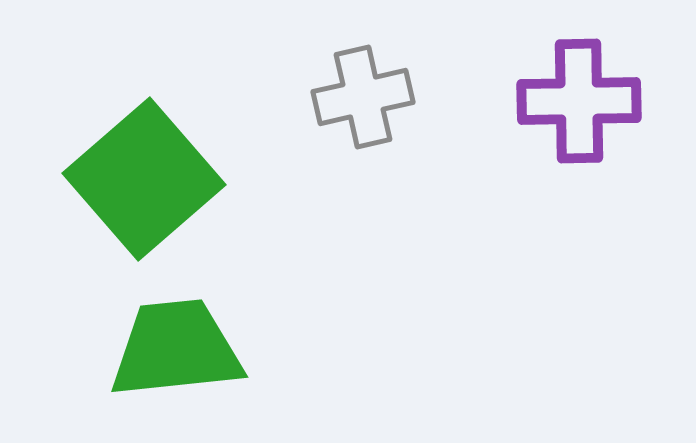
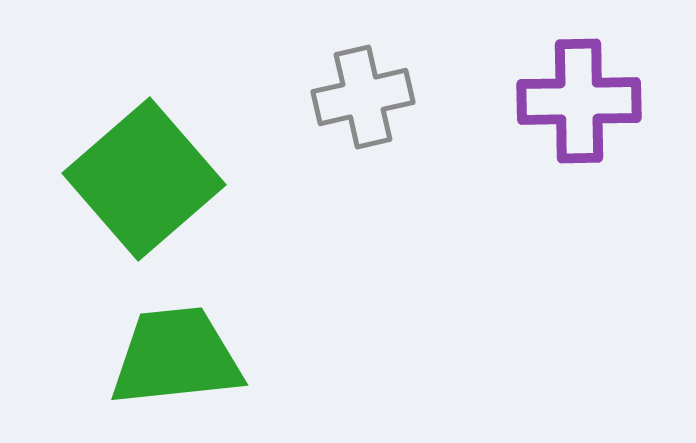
green trapezoid: moved 8 px down
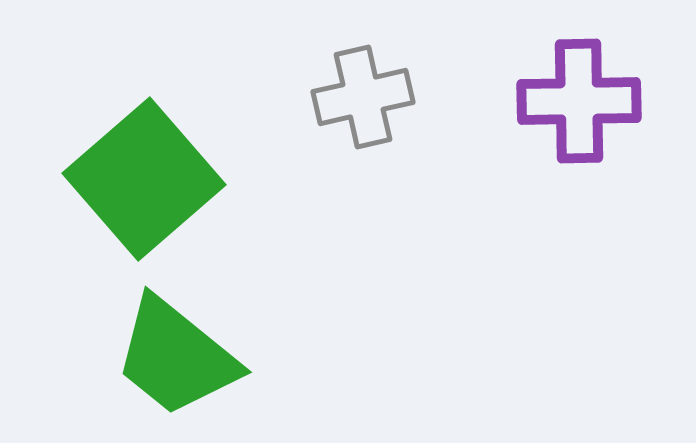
green trapezoid: rotated 135 degrees counterclockwise
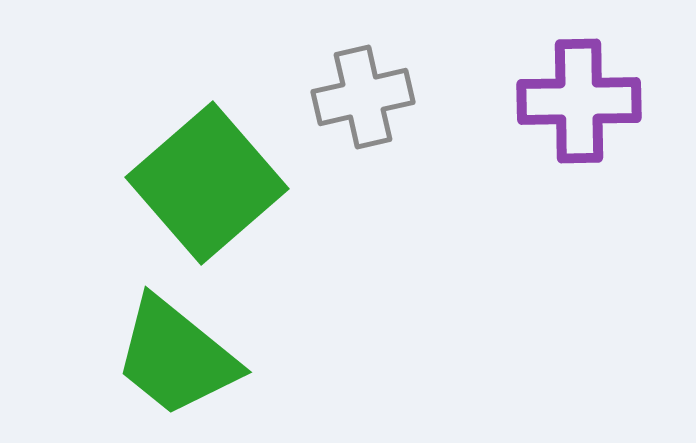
green square: moved 63 px right, 4 px down
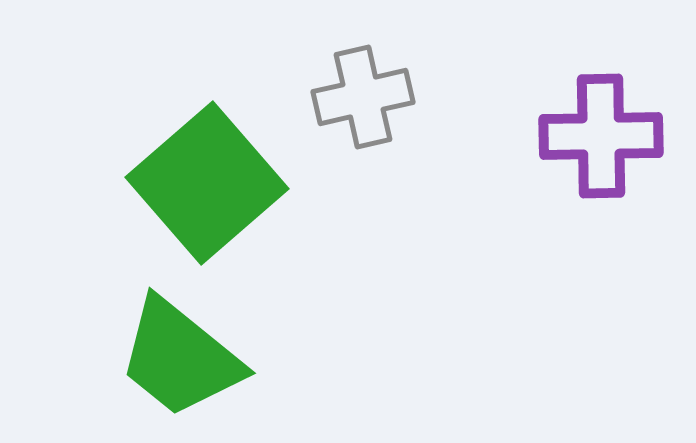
purple cross: moved 22 px right, 35 px down
green trapezoid: moved 4 px right, 1 px down
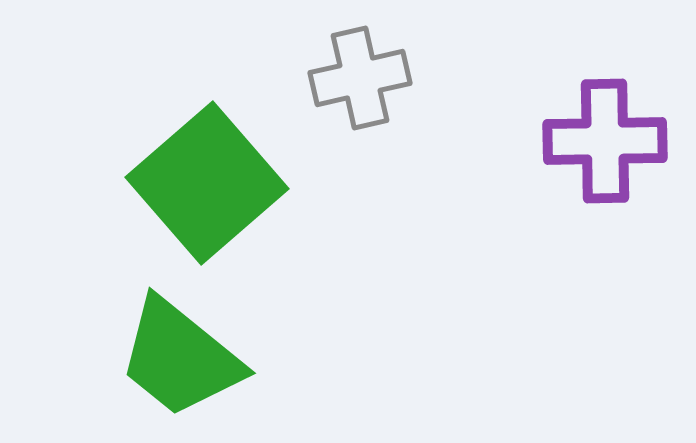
gray cross: moved 3 px left, 19 px up
purple cross: moved 4 px right, 5 px down
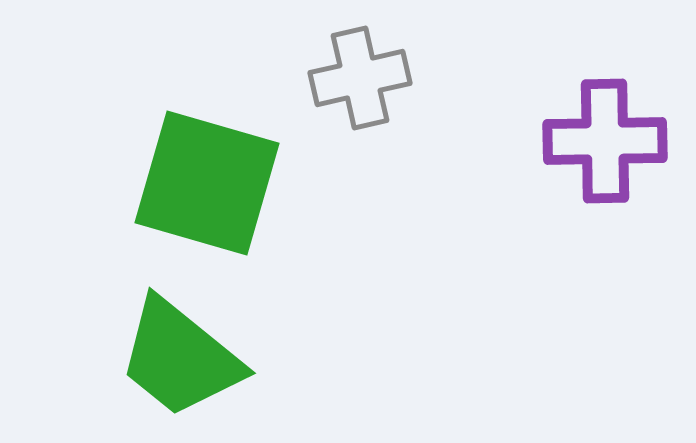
green square: rotated 33 degrees counterclockwise
